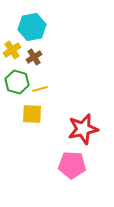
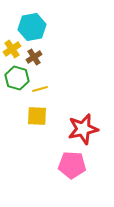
yellow cross: moved 1 px up
green hexagon: moved 4 px up
yellow square: moved 5 px right, 2 px down
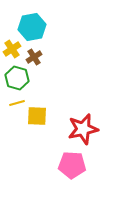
yellow line: moved 23 px left, 14 px down
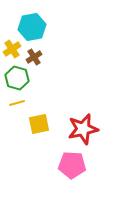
yellow square: moved 2 px right, 8 px down; rotated 15 degrees counterclockwise
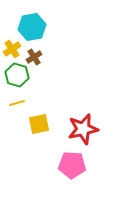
green hexagon: moved 3 px up
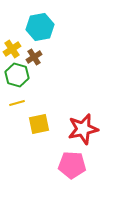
cyan hexagon: moved 8 px right
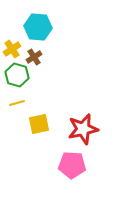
cyan hexagon: moved 2 px left; rotated 16 degrees clockwise
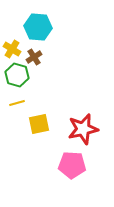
yellow cross: rotated 24 degrees counterclockwise
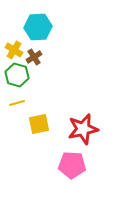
cyan hexagon: rotated 8 degrees counterclockwise
yellow cross: moved 2 px right, 1 px down
